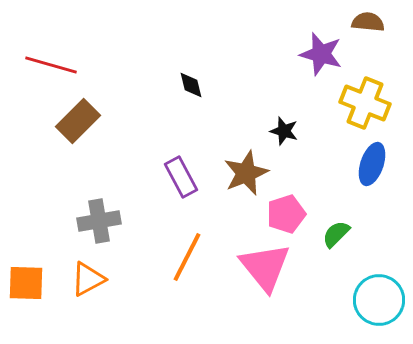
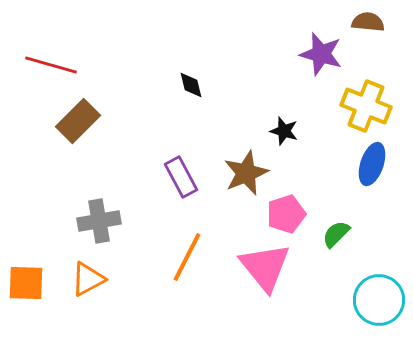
yellow cross: moved 1 px right, 3 px down
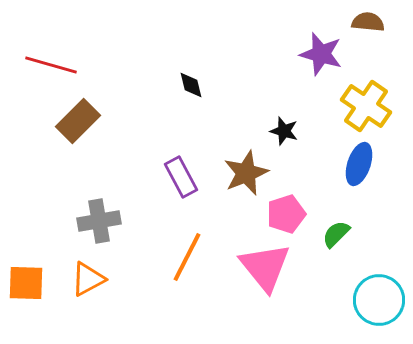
yellow cross: rotated 12 degrees clockwise
blue ellipse: moved 13 px left
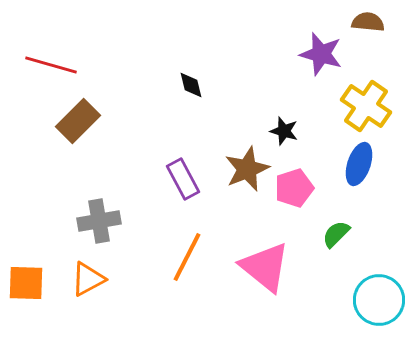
brown star: moved 1 px right, 4 px up
purple rectangle: moved 2 px right, 2 px down
pink pentagon: moved 8 px right, 26 px up
pink triangle: rotated 12 degrees counterclockwise
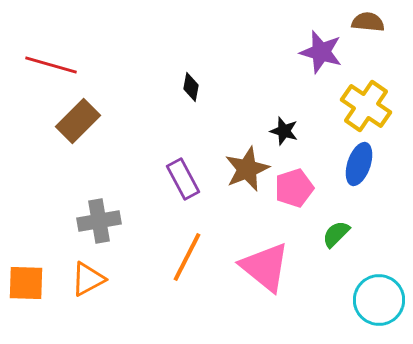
purple star: moved 2 px up
black diamond: moved 2 px down; rotated 24 degrees clockwise
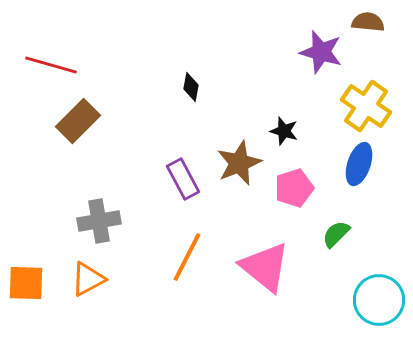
brown star: moved 8 px left, 6 px up
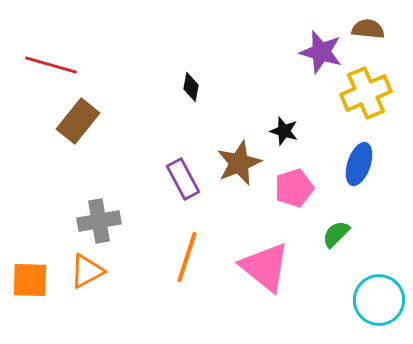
brown semicircle: moved 7 px down
yellow cross: moved 13 px up; rotated 33 degrees clockwise
brown rectangle: rotated 6 degrees counterclockwise
orange line: rotated 9 degrees counterclockwise
orange triangle: moved 1 px left, 8 px up
orange square: moved 4 px right, 3 px up
